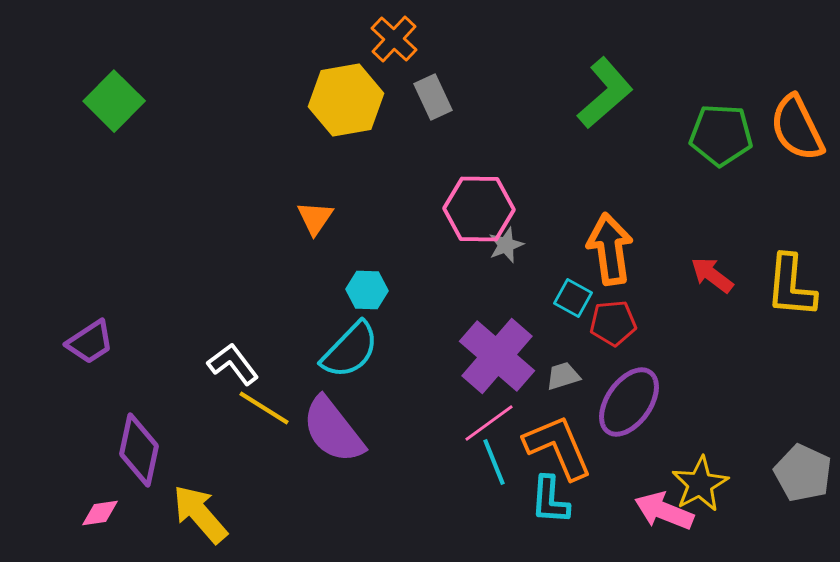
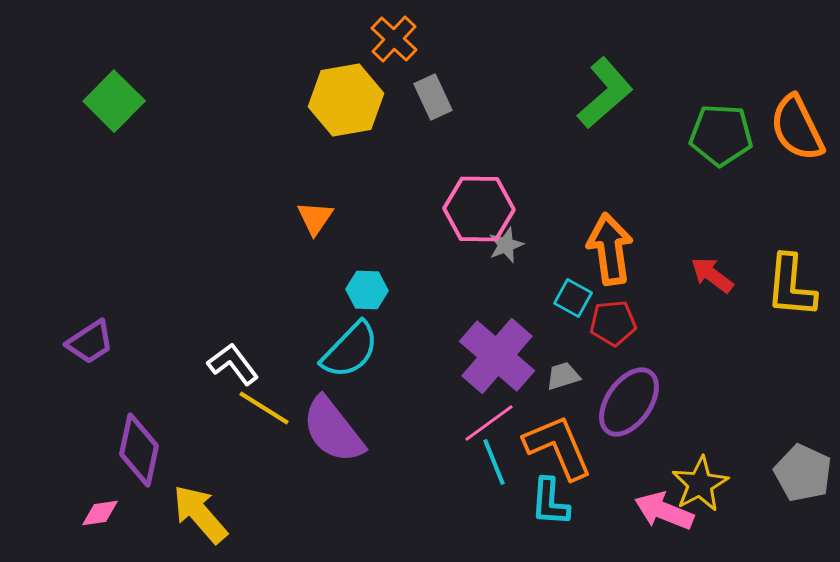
cyan L-shape: moved 2 px down
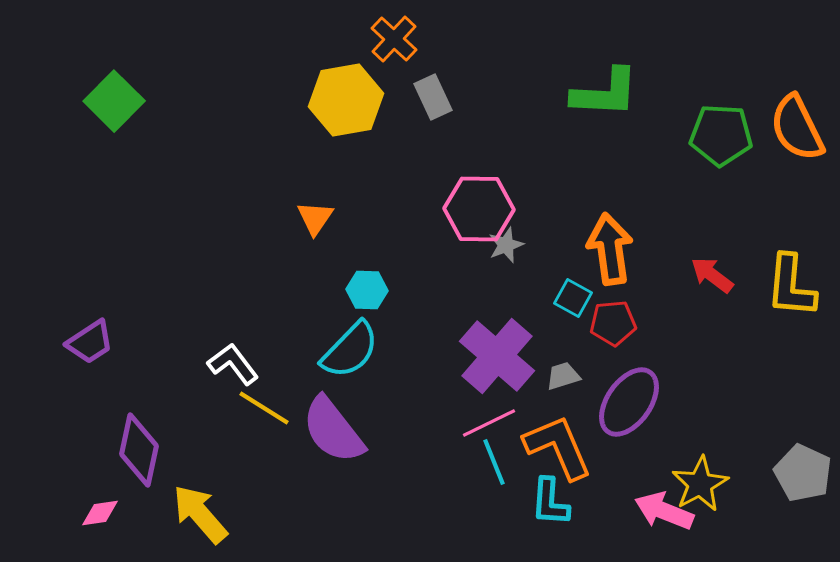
green L-shape: rotated 44 degrees clockwise
pink line: rotated 10 degrees clockwise
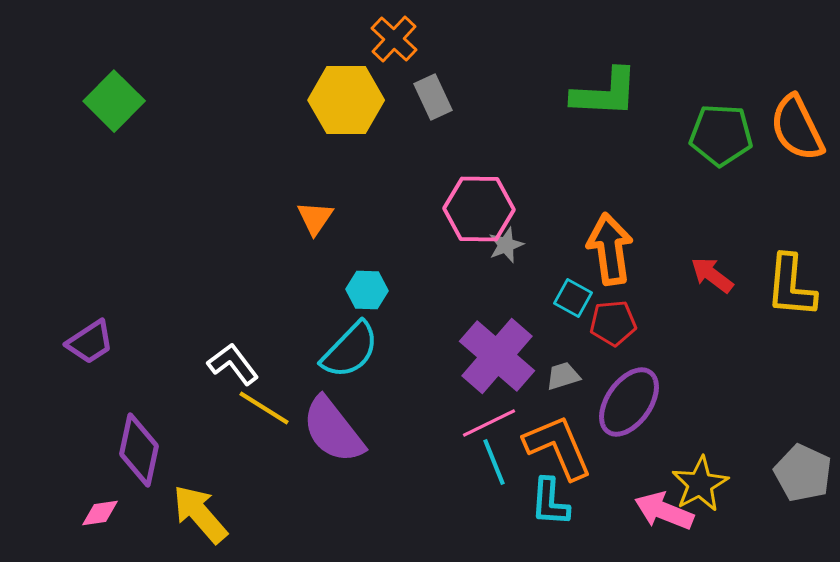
yellow hexagon: rotated 10 degrees clockwise
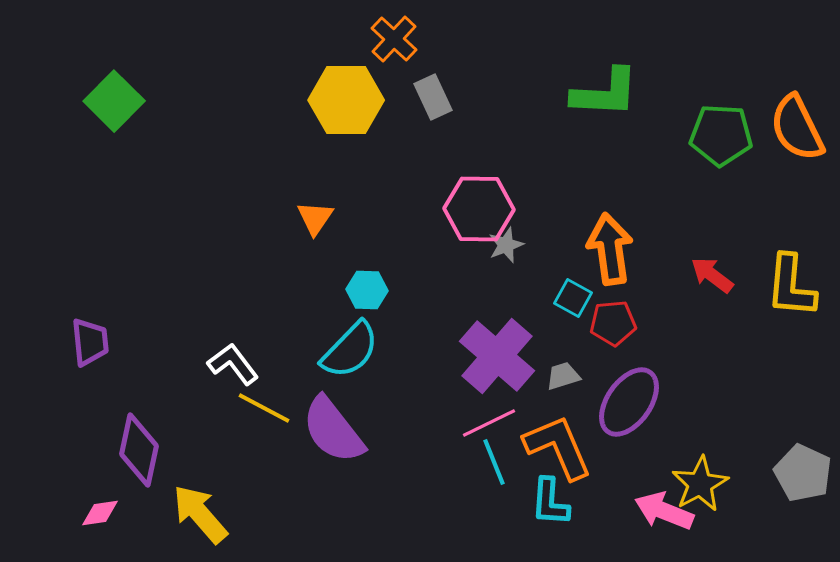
purple trapezoid: rotated 63 degrees counterclockwise
yellow line: rotated 4 degrees counterclockwise
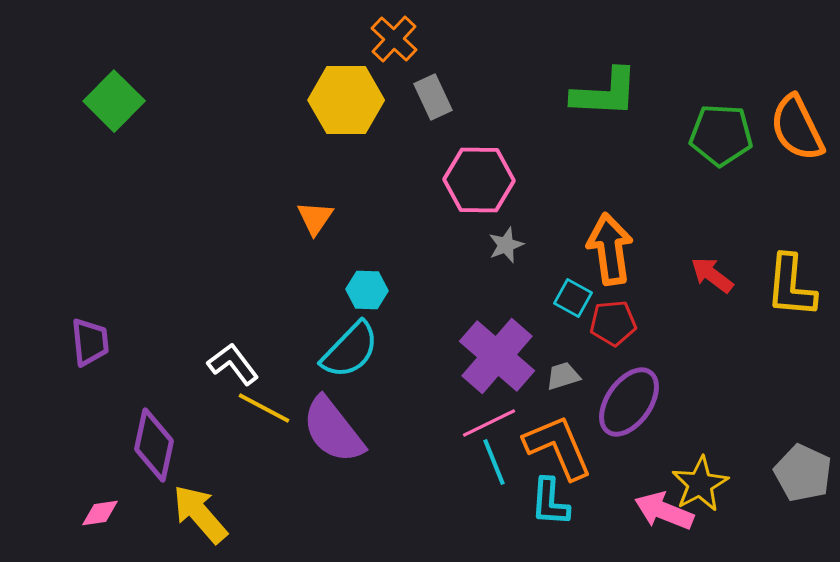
pink hexagon: moved 29 px up
purple diamond: moved 15 px right, 5 px up
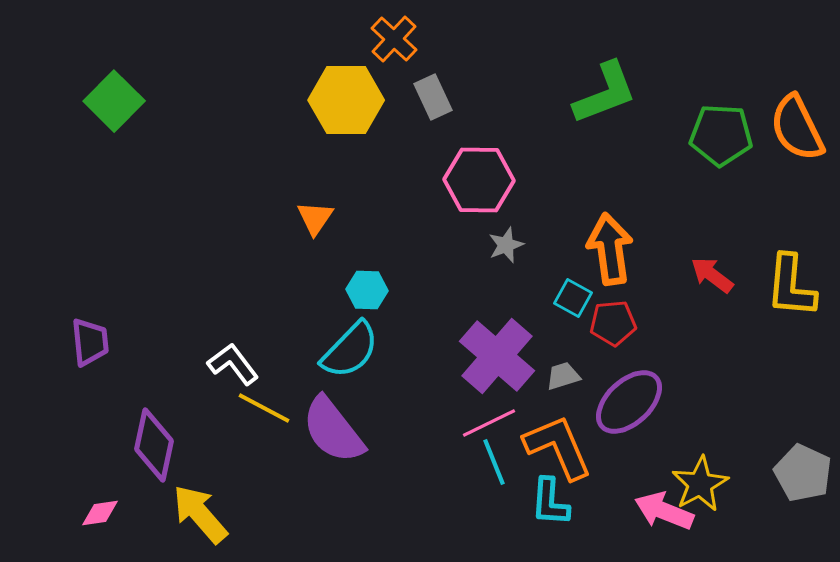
green L-shape: rotated 24 degrees counterclockwise
purple ellipse: rotated 12 degrees clockwise
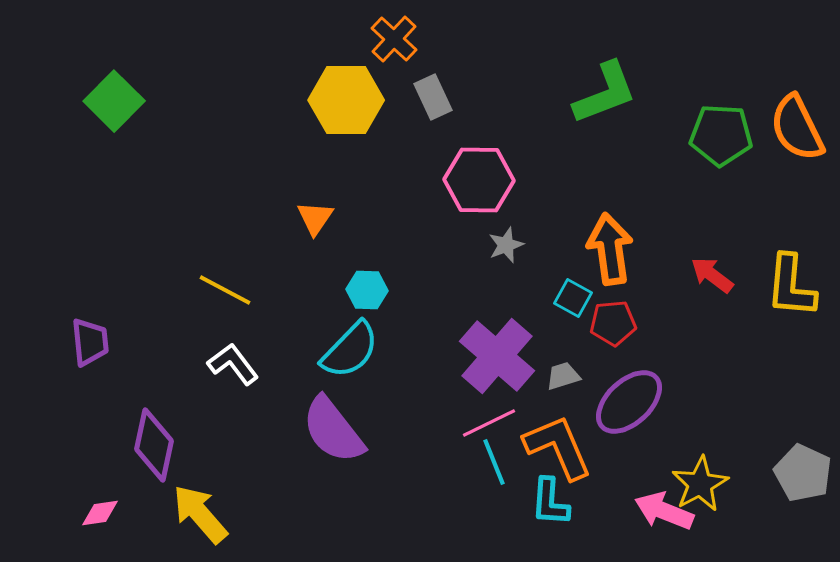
yellow line: moved 39 px left, 118 px up
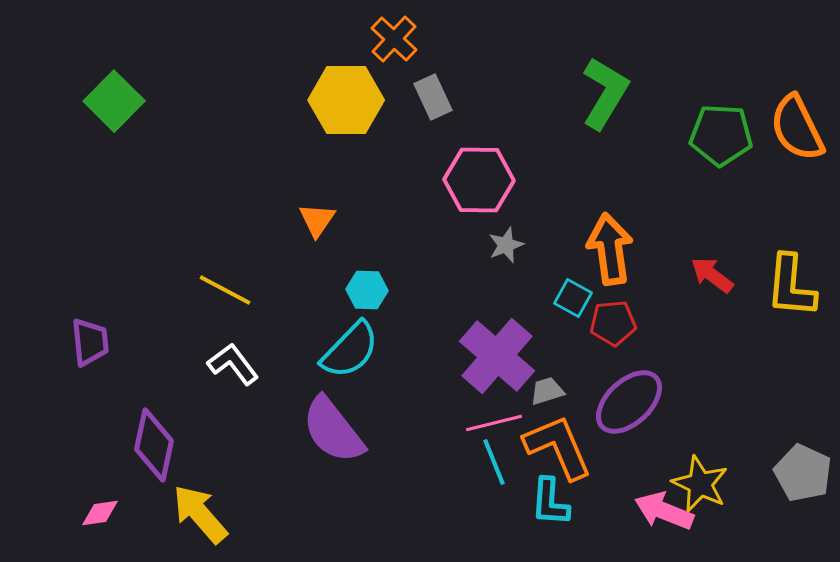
green L-shape: rotated 38 degrees counterclockwise
orange triangle: moved 2 px right, 2 px down
gray trapezoid: moved 16 px left, 15 px down
pink line: moved 5 px right; rotated 12 degrees clockwise
yellow star: rotated 18 degrees counterclockwise
